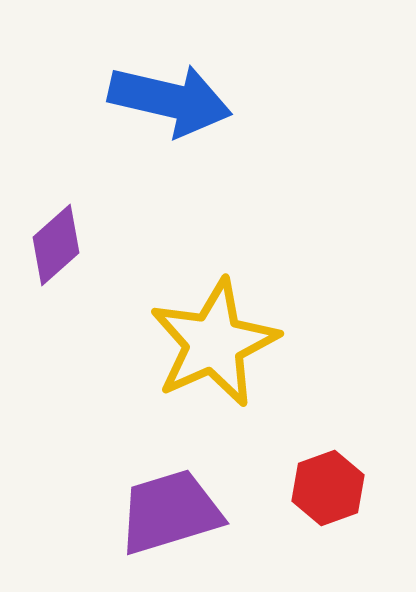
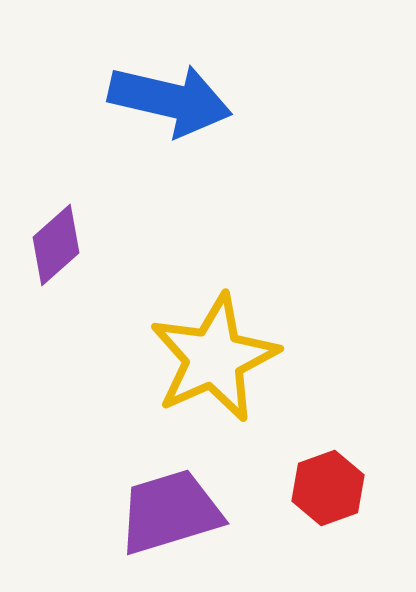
yellow star: moved 15 px down
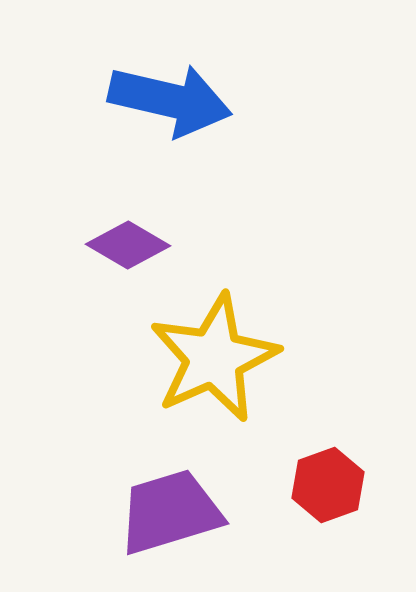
purple diamond: moved 72 px right; rotated 72 degrees clockwise
red hexagon: moved 3 px up
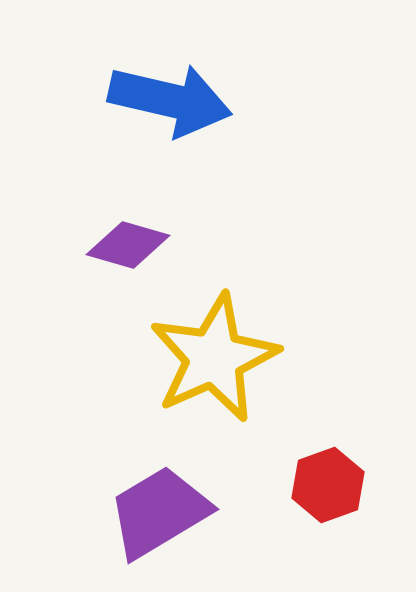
purple diamond: rotated 14 degrees counterclockwise
purple trapezoid: moved 11 px left; rotated 14 degrees counterclockwise
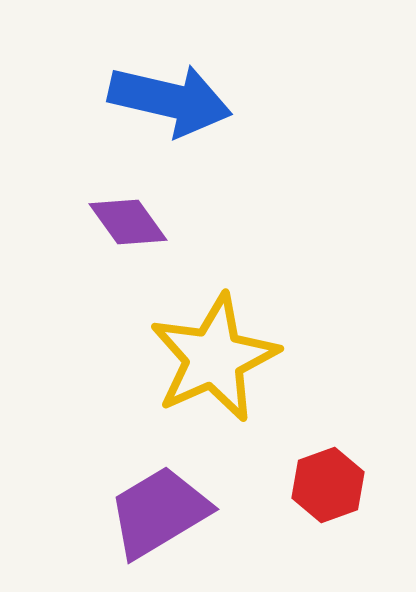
purple diamond: moved 23 px up; rotated 38 degrees clockwise
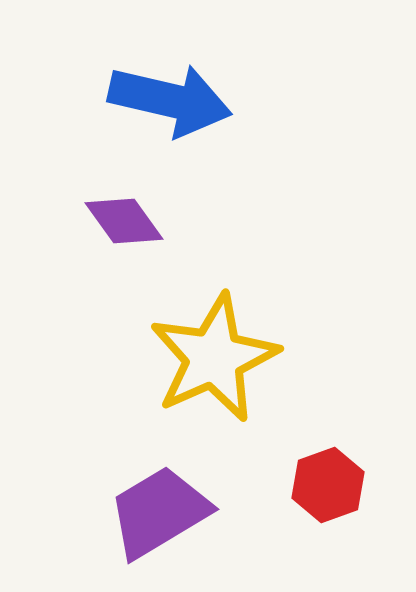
purple diamond: moved 4 px left, 1 px up
